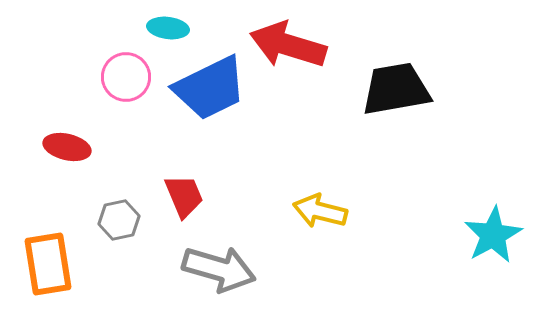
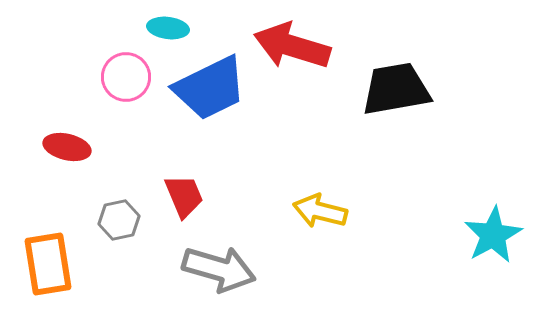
red arrow: moved 4 px right, 1 px down
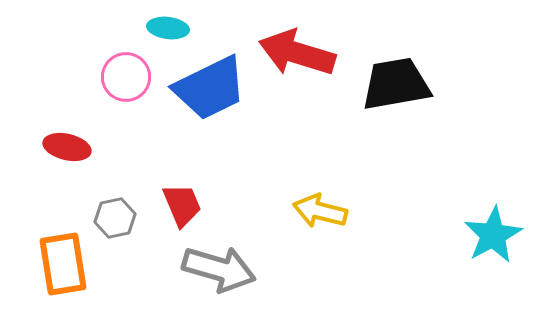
red arrow: moved 5 px right, 7 px down
black trapezoid: moved 5 px up
red trapezoid: moved 2 px left, 9 px down
gray hexagon: moved 4 px left, 2 px up
orange rectangle: moved 15 px right
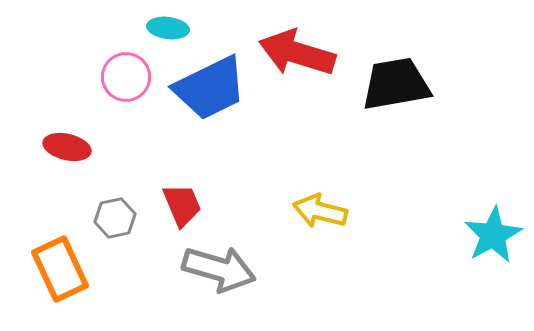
orange rectangle: moved 3 px left, 5 px down; rotated 16 degrees counterclockwise
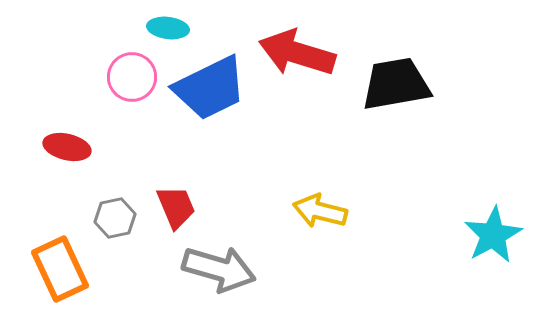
pink circle: moved 6 px right
red trapezoid: moved 6 px left, 2 px down
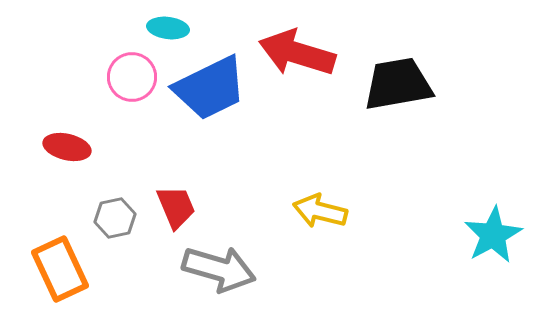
black trapezoid: moved 2 px right
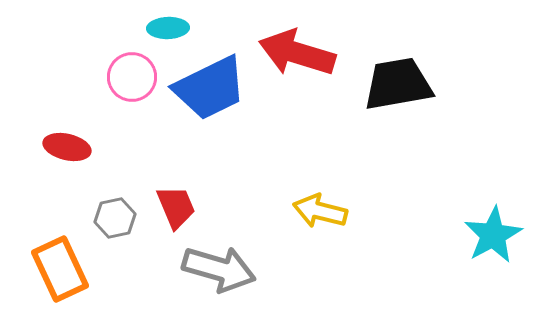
cyan ellipse: rotated 9 degrees counterclockwise
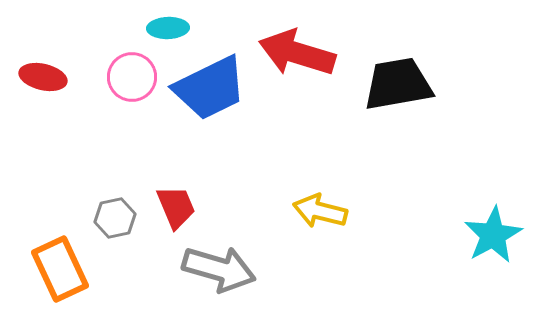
red ellipse: moved 24 px left, 70 px up
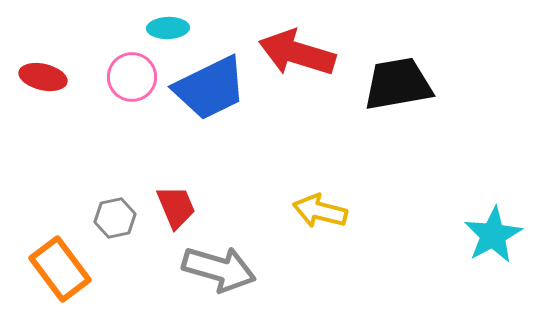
orange rectangle: rotated 12 degrees counterclockwise
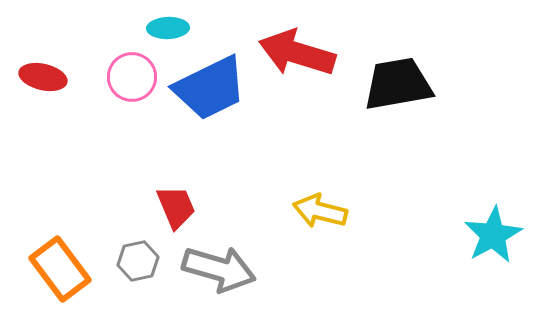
gray hexagon: moved 23 px right, 43 px down
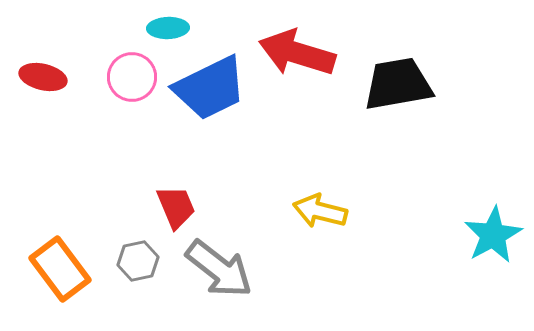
gray arrow: rotated 22 degrees clockwise
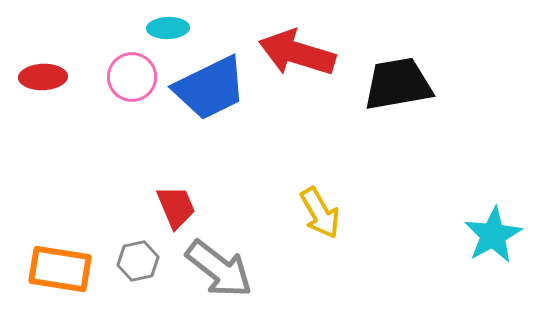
red ellipse: rotated 15 degrees counterclockwise
yellow arrow: moved 2 px down; rotated 134 degrees counterclockwise
orange rectangle: rotated 44 degrees counterclockwise
